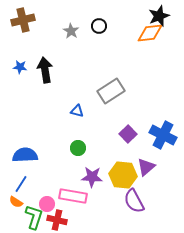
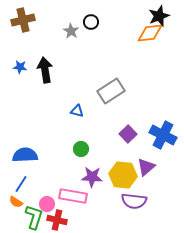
black circle: moved 8 px left, 4 px up
green circle: moved 3 px right, 1 px down
purple semicircle: rotated 55 degrees counterclockwise
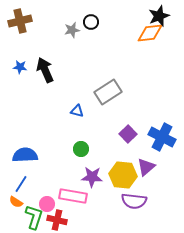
brown cross: moved 3 px left, 1 px down
gray star: moved 1 px right, 1 px up; rotated 28 degrees clockwise
black arrow: rotated 15 degrees counterclockwise
gray rectangle: moved 3 px left, 1 px down
blue cross: moved 1 px left, 2 px down
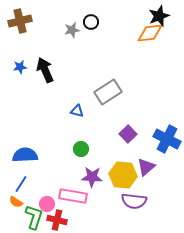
blue star: rotated 16 degrees counterclockwise
blue cross: moved 5 px right, 2 px down
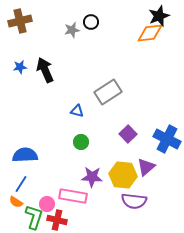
green circle: moved 7 px up
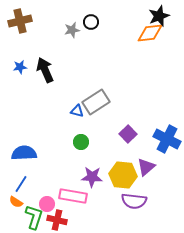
gray rectangle: moved 12 px left, 10 px down
blue semicircle: moved 1 px left, 2 px up
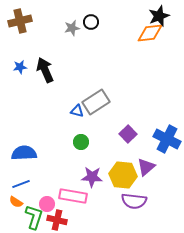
gray star: moved 2 px up
blue line: rotated 36 degrees clockwise
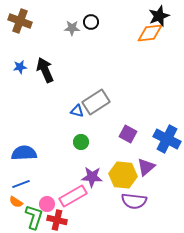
brown cross: rotated 35 degrees clockwise
gray star: rotated 14 degrees clockwise
purple square: rotated 18 degrees counterclockwise
pink rectangle: rotated 40 degrees counterclockwise
